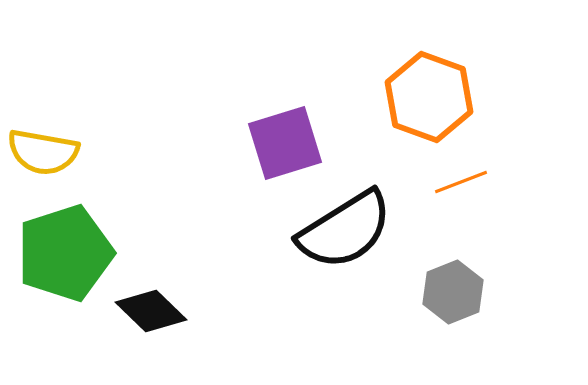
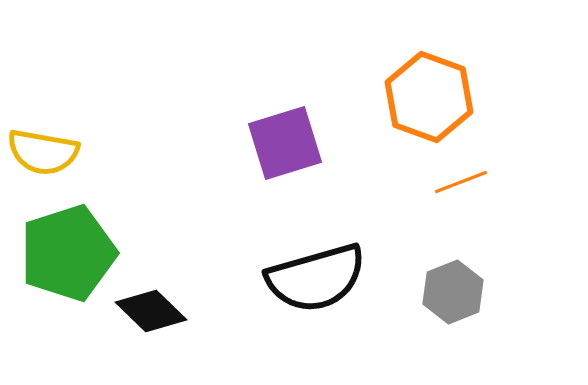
black semicircle: moved 29 px left, 48 px down; rotated 16 degrees clockwise
green pentagon: moved 3 px right
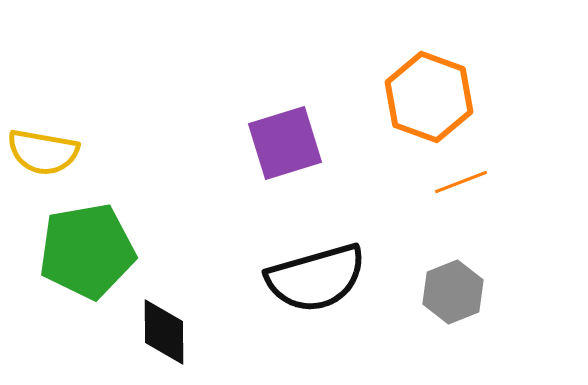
green pentagon: moved 19 px right, 2 px up; rotated 8 degrees clockwise
black diamond: moved 13 px right, 21 px down; rotated 46 degrees clockwise
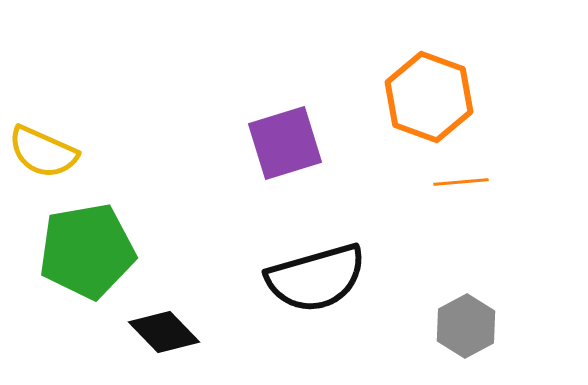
yellow semicircle: rotated 14 degrees clockwise
orange line: rotated 16 degrees clockwise
gray hexagon: moved 13 px right, 34 px down; rotated 6 degrees counterclockwise
black diamond: rotated 44 degrees counterclockwise
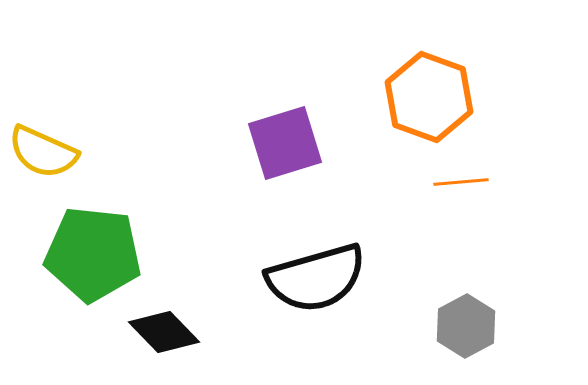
green pentagon: moved 6 px right, 3 px down; rotated 16 degrees clockwise
